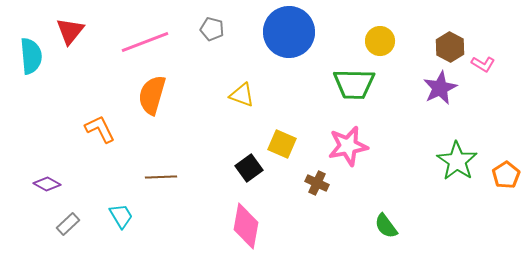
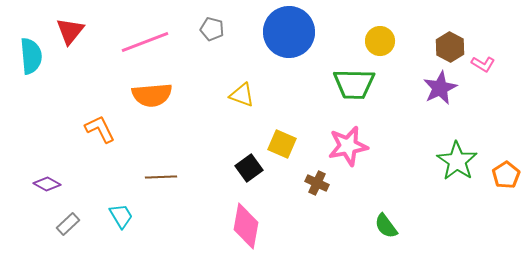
orange semicircle: rotated 111 degrees counterclockwise
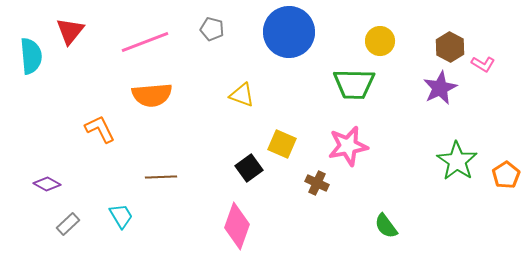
pink diamond: moved 9 px left; rotated 9 degrees clockwise
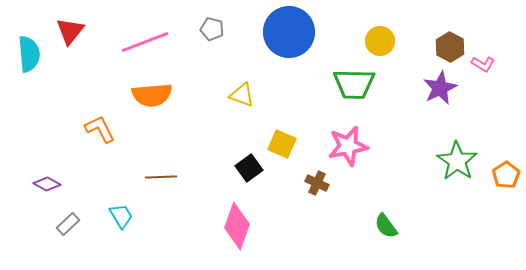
cyan semicircle: moved 2 px left, 2 px up
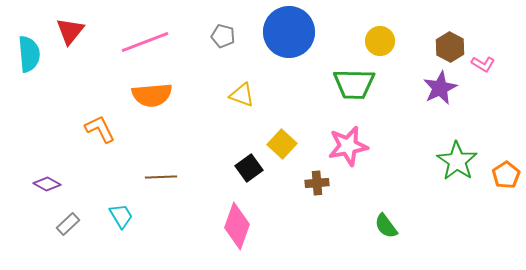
gray pentagon: moved 11 px right, 7 px down
yellow square: rotated 20 degrees clockwise
brown cross: rotated 30 degrees counterclockwise
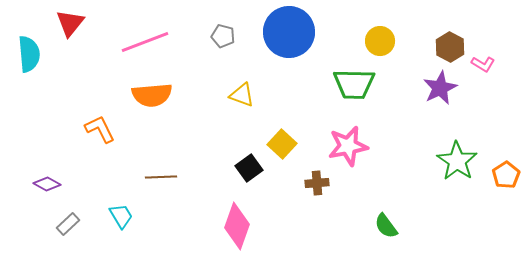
red triangle: moved 8 px up
